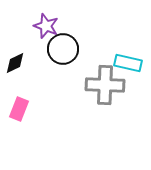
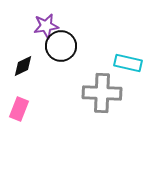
purple star: rotated 30 degrees counterclockwise
black circle: moved 2 px left, 3 px up
black diamond: moved 8 px right, 3 px down
gray cross: moved 3 px left, 8 px down
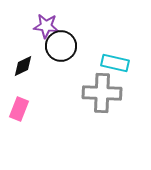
purple star: rotated 15 degrees clockwise
cyan rectangle: moved 13 px left
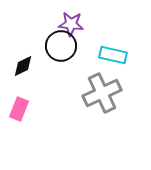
purple star: moved 25 px right, 2 px up
cyan rectangle: moved 2 px left, 8 px up
gray cross: rotated 27 degrees counterclockwise
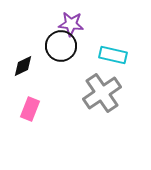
gray cross: rotated 9 degrees counterclockwise
pink rectangle: moved 11 px right
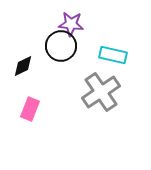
gray cross: moved 1 px left, 1 px up
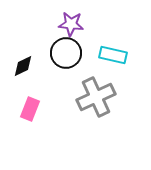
black circle: moved 5 px right, 7 px down
gray cross: moved 5 px left, 5 px down; rotated 9 degrees clockwise
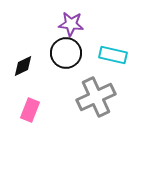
pink rectangle: moved 1 px down
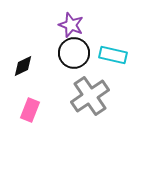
purple star: moved 1 px down; rotated 15 degrees clockwise
black circle: moved 8 px right
gray cross: moved 6 px left, 1 px up; rotated 9 degrees counterclockwise
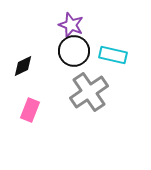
black circle: moved 2 px up
gray cross: moved 1 px left, 4 px up
